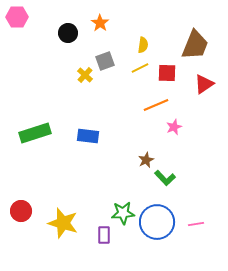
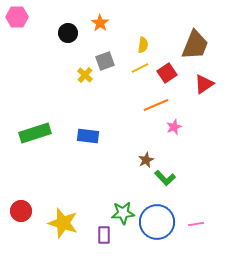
red square: rotated 36 degrees counterclockwise
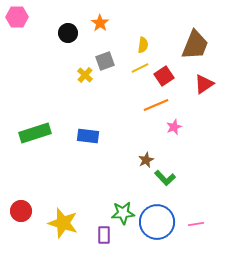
red square: moved 3 px left, 3 px down
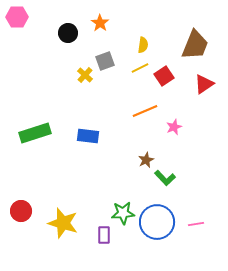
orange line: moved 11 px left, 6 px down
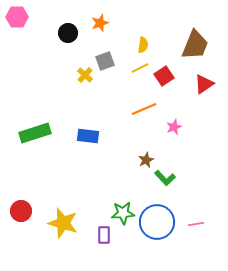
orange star: rotated 18 degrees clockwise
orange line: moved 1 px left, 2 px up
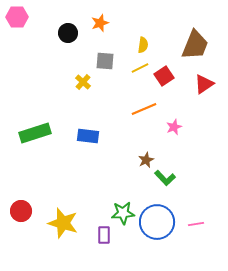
gray square: rotated 24 degrees clockwise
yellow cross: moved 2 px left, 7 px down
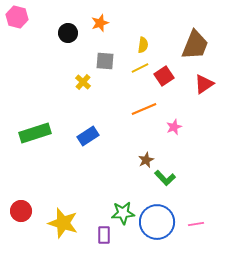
pink hexagon: rotated 15 degrees clockwise
blue rectangle: rotated 40 degrees counterclockwise
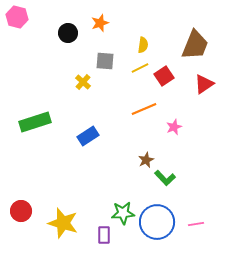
green rectangle: moved 11 px up
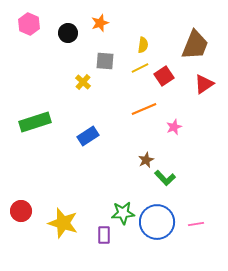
pink hexagon: moved 12 px right, 7 px down; rotated 10 degrees clockwise
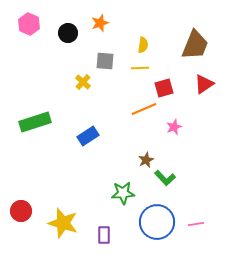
yellow line: rotated 24 degrees clockwise
red square: moved 12 px down; rotated 18 degrees clockwise
green star: moved 20 px up
